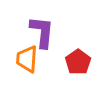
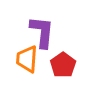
red pentagon: moved 15 px left, 3 px down
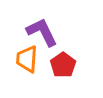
purple L-shape: rotated 32 degrees counterclockwise
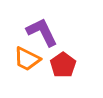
orange trapezoid: rotated 68 degrees counterclockwise
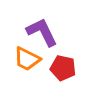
red pentagon: moved 3 px down; rotated 25 degrees counterclockwise
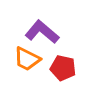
purple L-shape: rotated 24 degrees counterclockwise
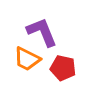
purple L-shape: rotated 28 degrees clockwise
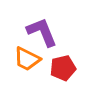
red pentagon: rotated 25 degrees counterclockwise
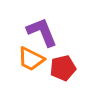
orange trapezoid: moved 4 px right
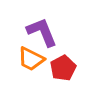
red pentagon: rotated 15 degrees counterclockwise
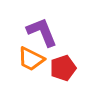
red pentagon: rotated 10 degrees clockwise
